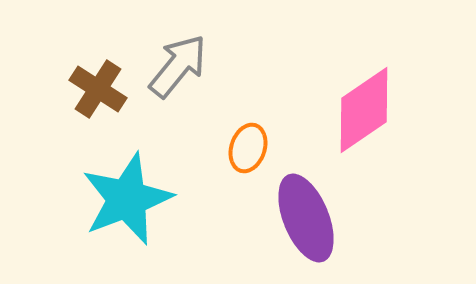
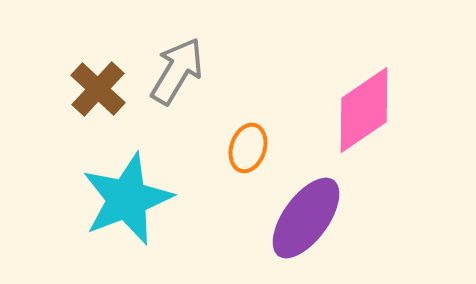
gray arrow: moved 1 px left, 5 px down; rotated 8 degrees counterclockwise
brown cross: rotated 10 degrees clockwise
purple ellipse: rotated 58 degrees clockwise
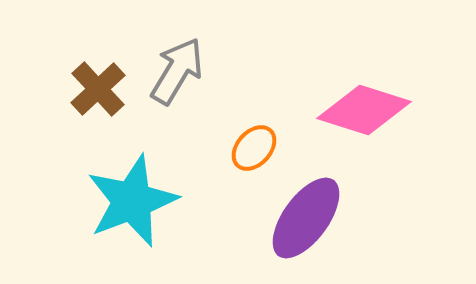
brown cross: rotated 4 degrees clockwise
pink diamond: rotated 52 degrees clockwise
orange ellipse: moved 6 px right; rotated 24 degrees clockwise
cyan star: moved 5 px right, 2 px down
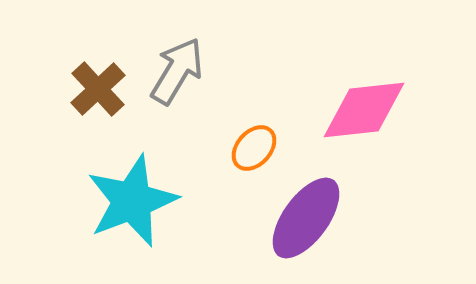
pink diamond: rotated 24 degrees counterclockwise
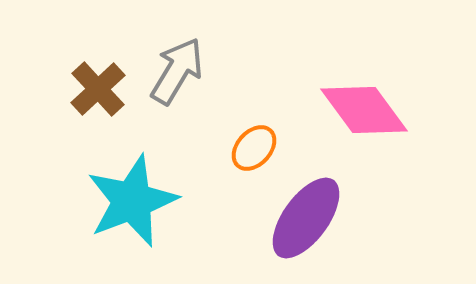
pink diamond: rotated 60 degrees clockwise
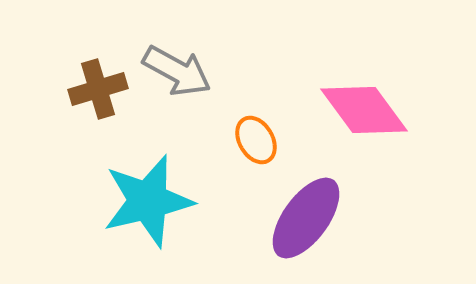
gray arrow: rotated 88 degrees clockwise
brown cross: rotated 26 degrees clockwise
orange ellipse: moved 2 px right, 8 px up; rotated 72 degrees counterclockwise
cyan star: moved 16 px right; rotated 8 degrees clockwise
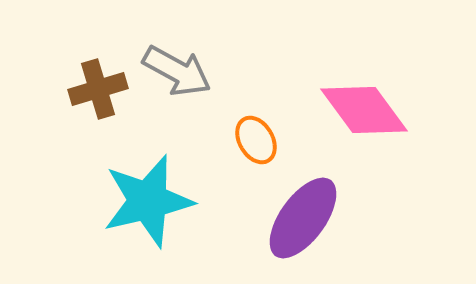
purple ellipse: moved 3 px left
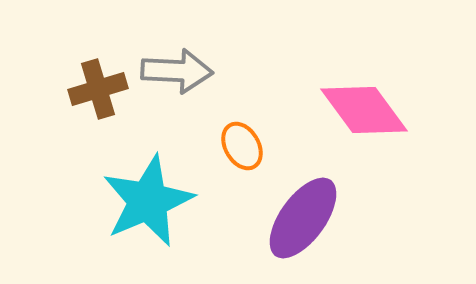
gray arrow: rotated 26 degrees counterclockwise
orange ellipse: moved 14 px left, 6 px down
cyan star: rotated 10 degrees counterclockwise
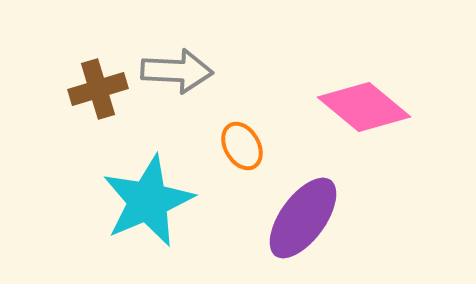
pink diamond: moved 3 px up; rotated 14 degrees counterclockwise
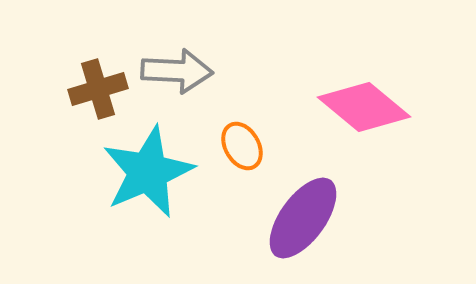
cyan star: moved 29 px up
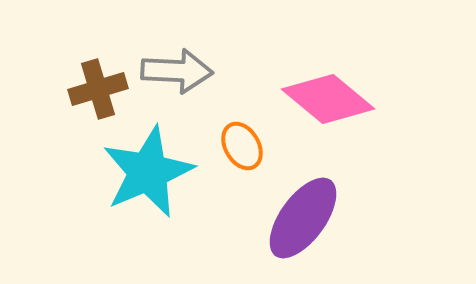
pink diamond: moved 36 px left, 8 px up
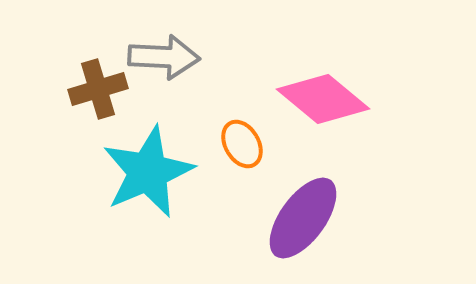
gray arrow: moved 13 px left, 14 px up
pink diamond: moved 5 px left
orange ellipse: moved 2 px up
